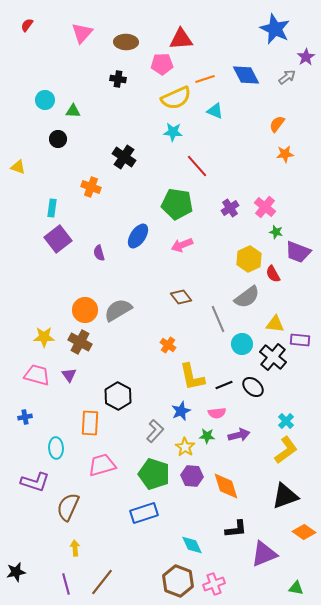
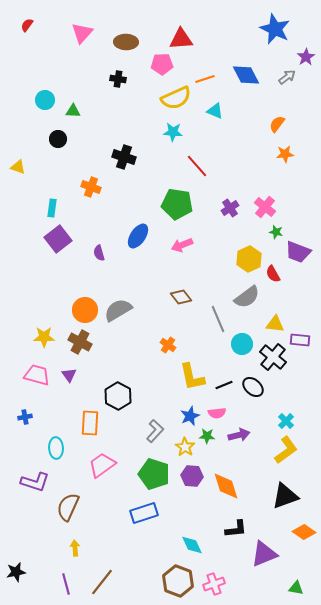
black cross at (124, 157): rotated 15 degrees counterclockwise
blue star at (181, 411): moved 9 px right, 5 px down
pink trapezoid at (102, 465): rotated 20 degrees counterclockwise
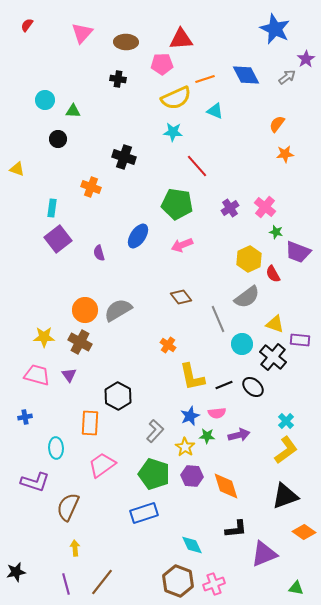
purple star at (306, 57): moved 2 px down
yellow triangle at (18, 167): moved 1 px left, 2 px down
yellow triangle at (275, 324): rotated 12 degrees clockwise
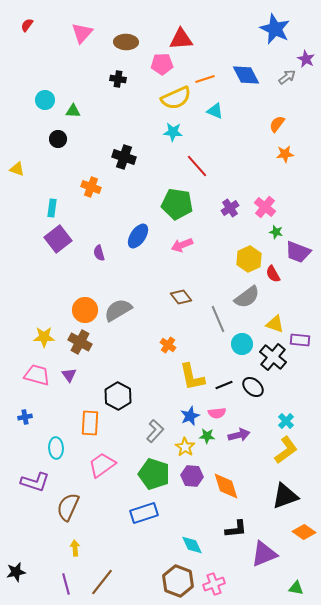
purple star at (306, 59): rotated 12 degrees counterclockwise
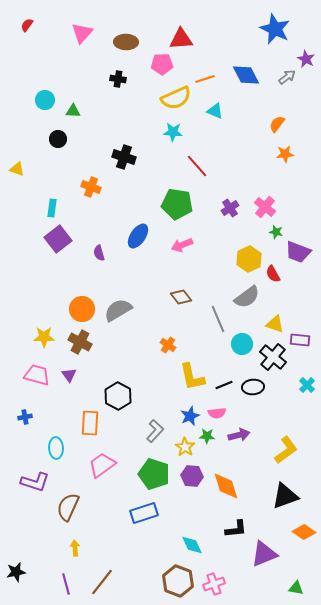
orange circle at (85, 310): moved 3 px left, 1 px up
black ellipse at (253, 387): rotated 45 degrees counterclockwise
cyan cross at (286, 421): moved 21 px right, 36 px up
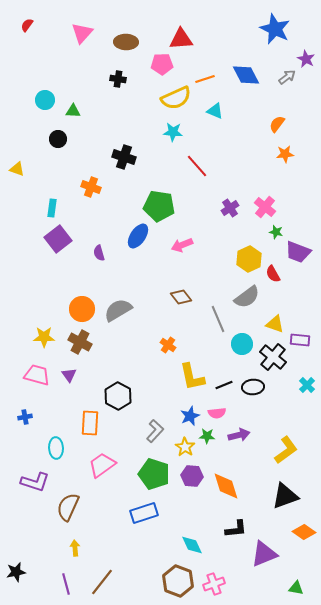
green pentagon at (177, 204): moved 18 px left, 2 px down
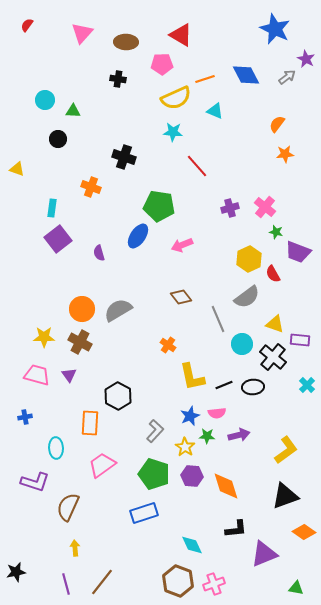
red triangle at (181, 39): moved 4 px up; rotated 35 degrees clockwise
purple cross at (230, 208): rotated 18 degrees clockwise
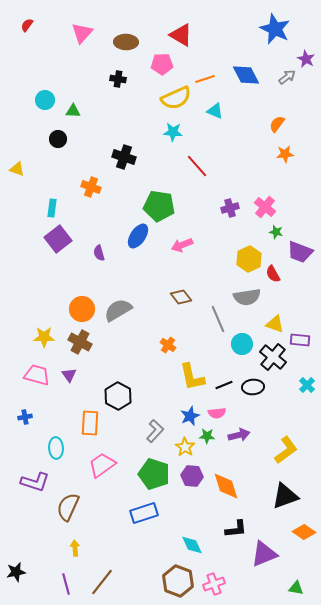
purple trapezoid at (298, 252): moved 2 px right
gray semicircle at (247, 297): rotated 28 degrees clockwise
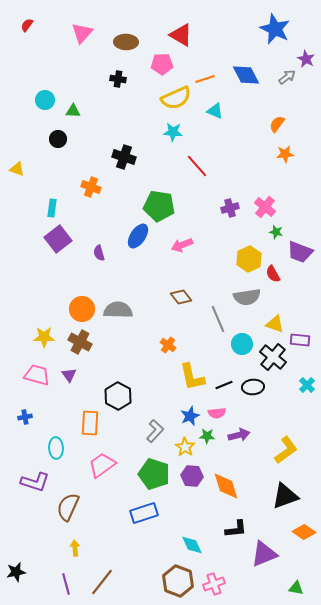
gray semicircle at (118, 310): rotated 32 degrees clockwise
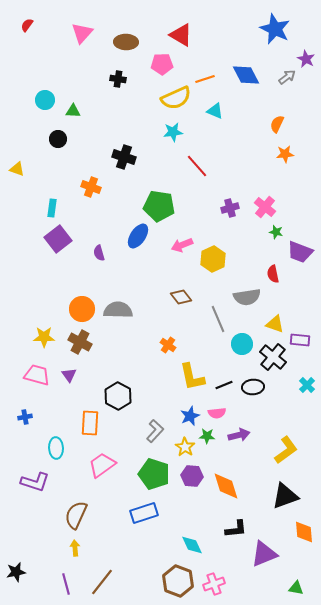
orange semicircle at (277, 124): rotated 12 degrees counterclockwise
cyan star at (173, 132): rotated 12 degrees counterclockwise
yellow hexagon at (249, 259): moved 36 px left
red semicircle at (273, 274): rotated 18 degrees clockwise
brown semicircle at (68, 507): moved 8 px right, 8 px down
orange diamond at (304, 532): rotated 50 degrees clockwise
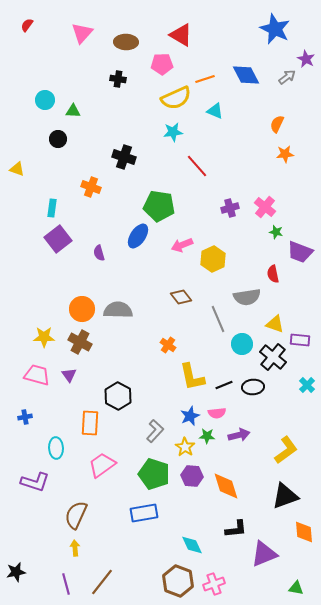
blue rectangle at (144, 513): rotated 8 degrees clockwise
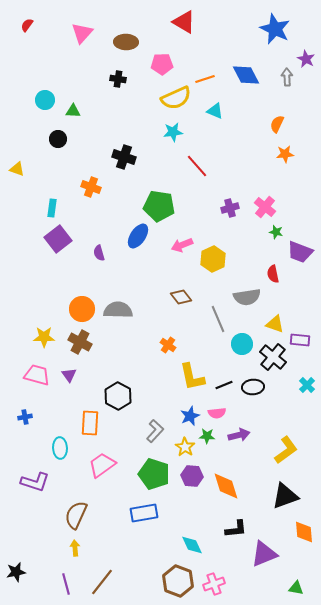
red triangle at (181, 35): moved 3 px right, 13 px up
gray arrow at (287, 77): rotated 54 degrees counterclockwise
cyan ellipse at (56, 448): moved 4 px right
